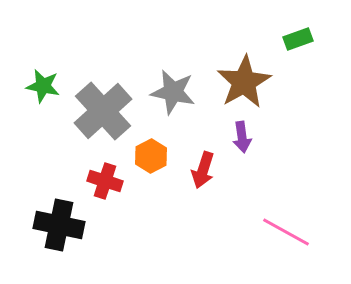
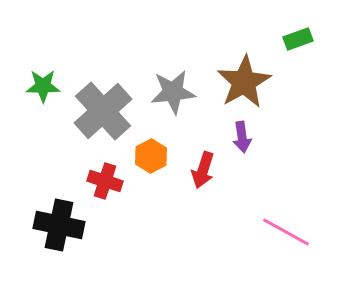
green star: rotated 12 degrees counterclockwise
gray star: rotated 18 degrees counterclockwise
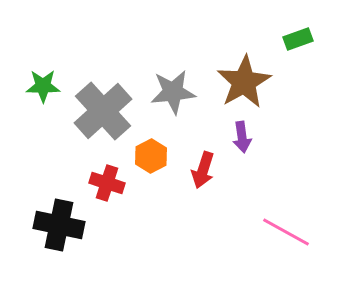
red cross: moved 2 px right, 2 px down
